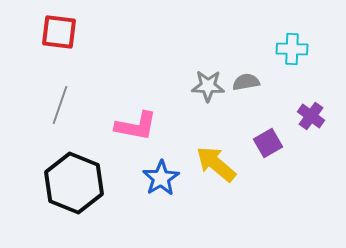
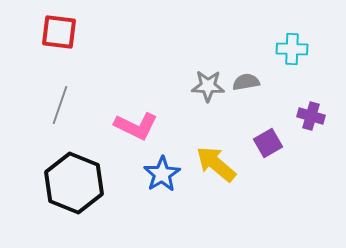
purple cross: rotated 20 degrees counterclockwise
pink L-shape: rotated 15 degrees clockwise
blue star: moved 1 px right, 4 px up
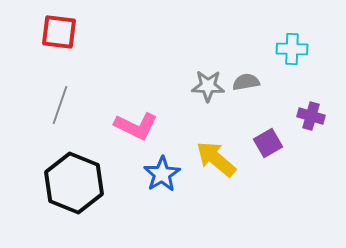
yellow arrow: moved 5 px up
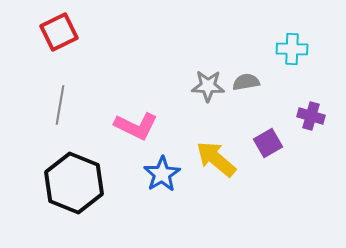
red square: rotated 33 degrees counterclockwise
gray line: rotated 9 degrees counterclockwise
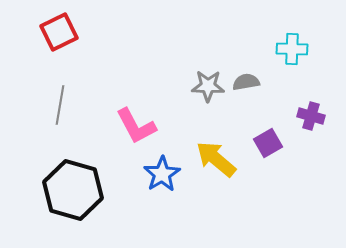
pink L-shape: rotated 36 degrees clockwise
black hexagon: moved 1 px left, 7 px down; rotated 6 degrees counterclockwise
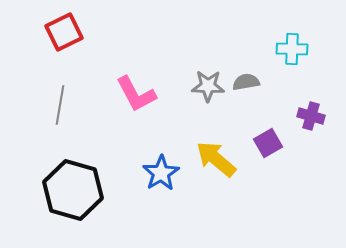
red square: moved 5 px right
pink L-shape: moved 32 px up
blue star: moved 1 px left, 1 px up
